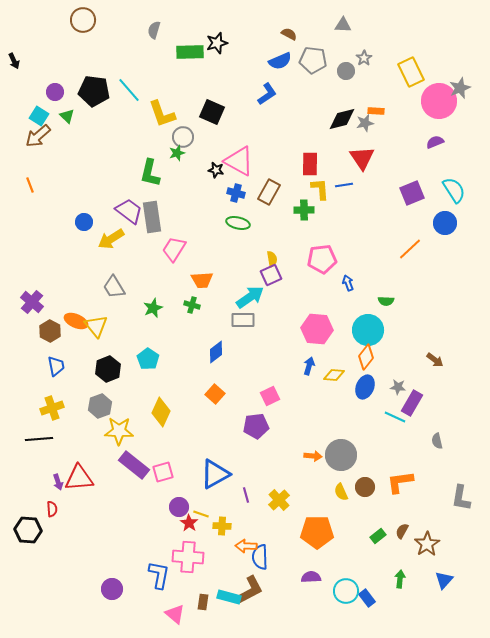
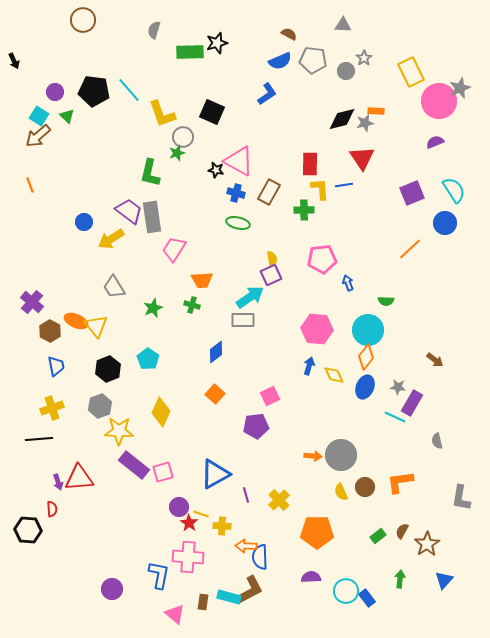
yellow diamond at (334, 375): rotated 60 degrees clockwise
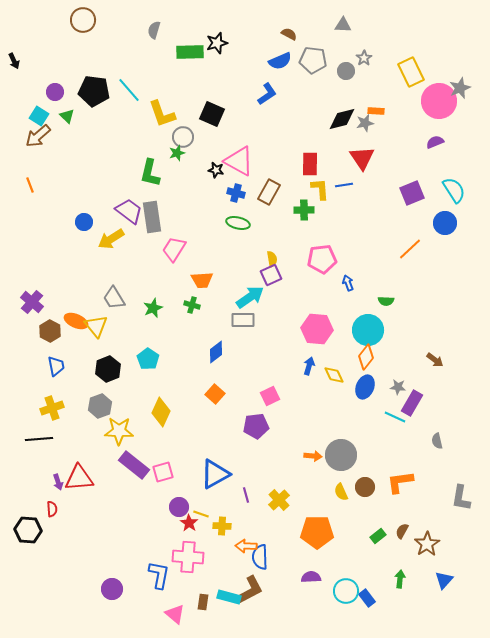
black square at (212, 112): moved 2 px down
gray trapezoid at (114, 287): moved 11 px down
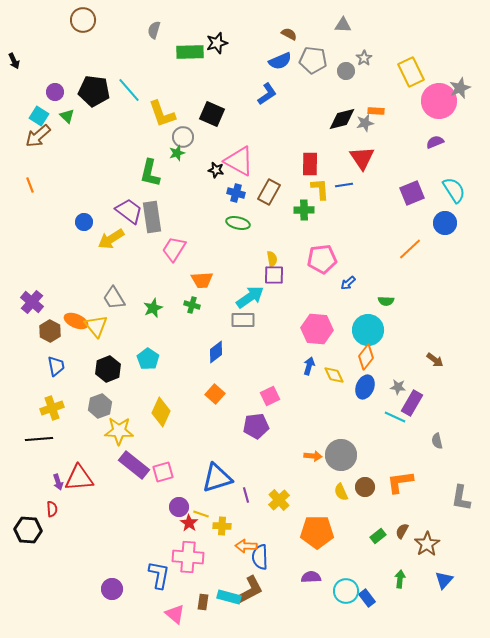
purple square at (271, 275): moved 3 px right; rotated 25 degrees clockwise
blue arrow at (348, 283): rotated 112 degrees counterclockwise
blue triangle at (215, 474): moved 2 px right, 4 px down; rotated 12 degrees clockwise
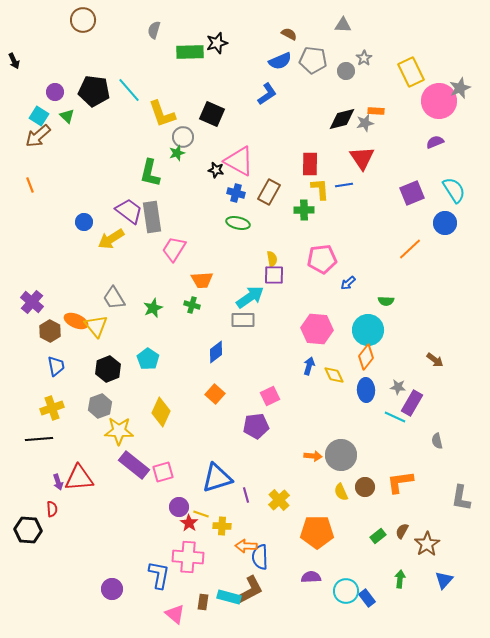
blue ellipse at (365, 387): moved 1 px right, 3 px down; rotated 25 degrees counterclockwise
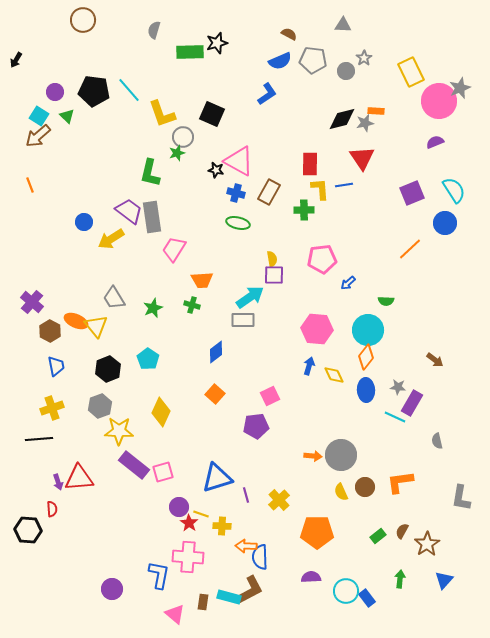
black arrow at (14, 61): moved 2 px right, 1 px up; rotated 56 degrees clockwise
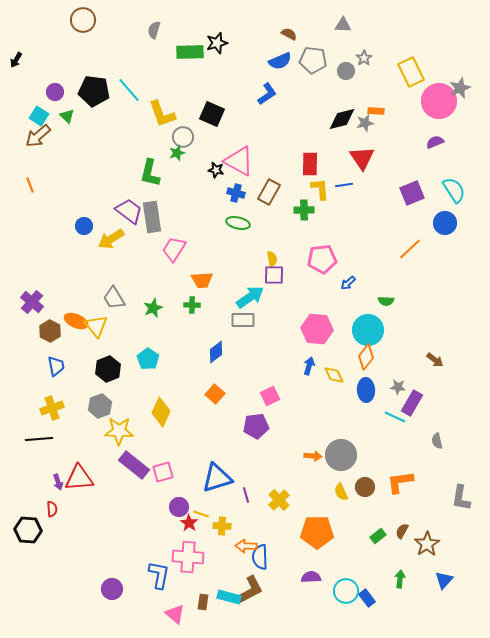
blue circle at (84, 222): moved 4 px down
green cross at (192, 305): rotated 14 degrees counterclockwise
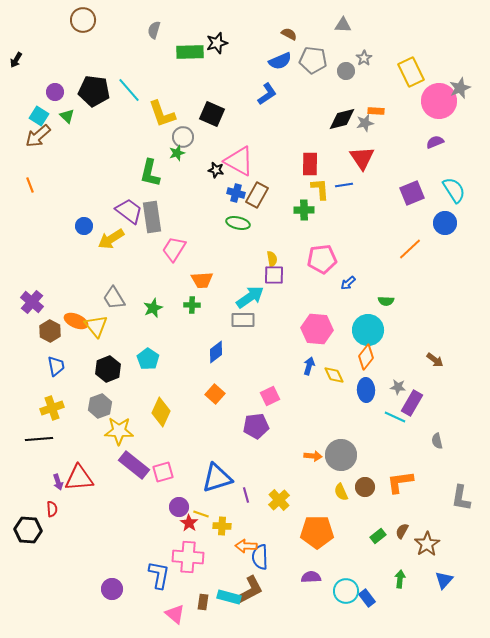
brown rectangle at (269, 192): moved 12 px left, 3 px down
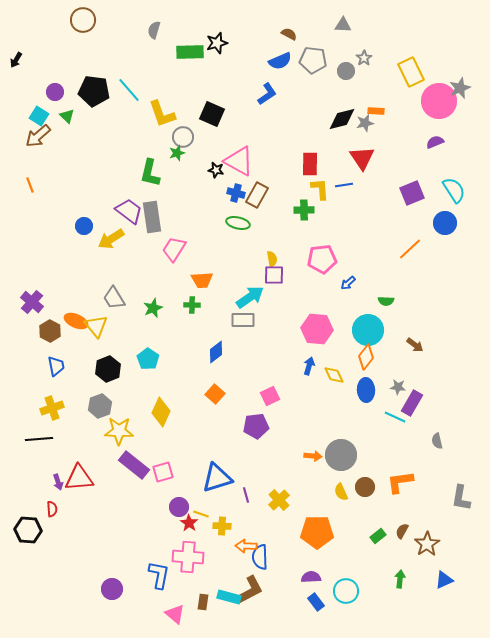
brown arrow at (435, 360): moved 20 px left, 15 px up
blue triangle at (444, 580): rotated 24 degrees clockwise
blue rectangle at (367, 598): moved 51 px left, 4 px down
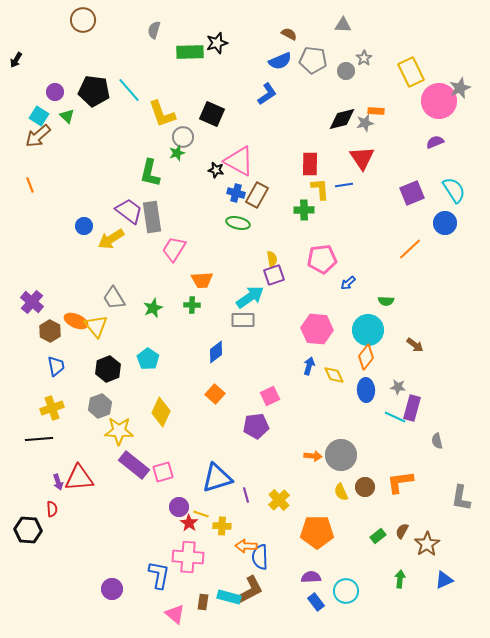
purple square at (274, 275): rotated 20 degrees counterclockwise
purple rectangle at (412, 403): moved 5 px down; rotated 15 degrees counterclockwise
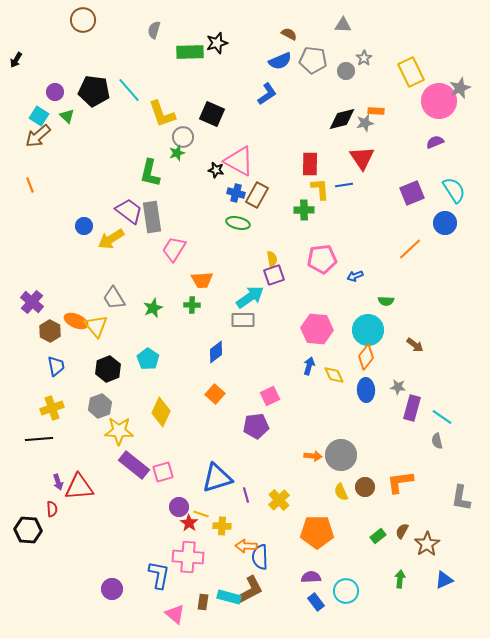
blue arrow at (348, 283): moved 7 px right, 7 px up; rotated 21 degrees clockwise
cyan line at (395, 417): moved 47 px right; rotated 10 degrees clockwise
red triangle at (79, 478): moved 9 px down
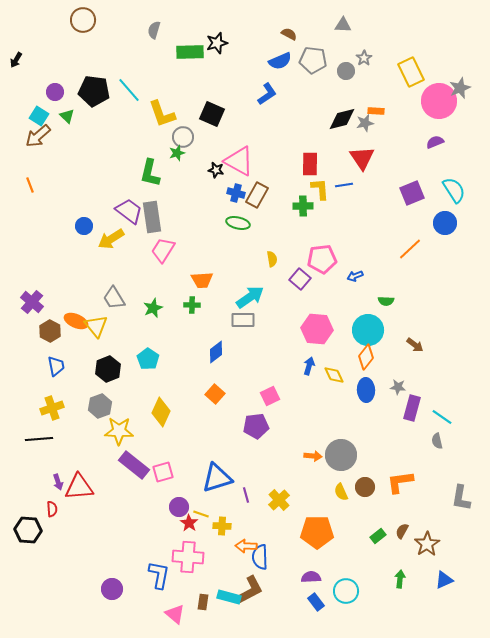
green cross at (304, 210): moved 1 px left, 4 px up
pink trapezoid at (174, 249): moved 11 px left, 1 px down
purple square at (274, 275): moved 26 px right, 4 px down; rotated 30 degrees counterclockwise
